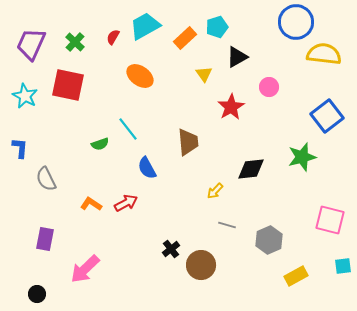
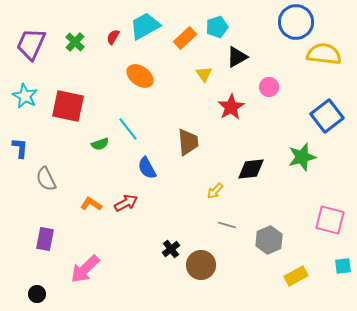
red square: moved 21 px down
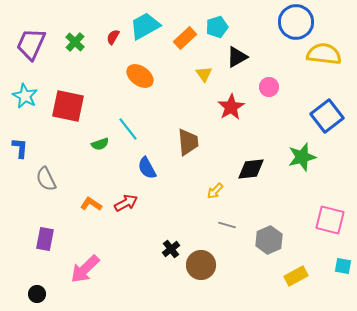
cyan square: rotated 18 degrees clockwise
